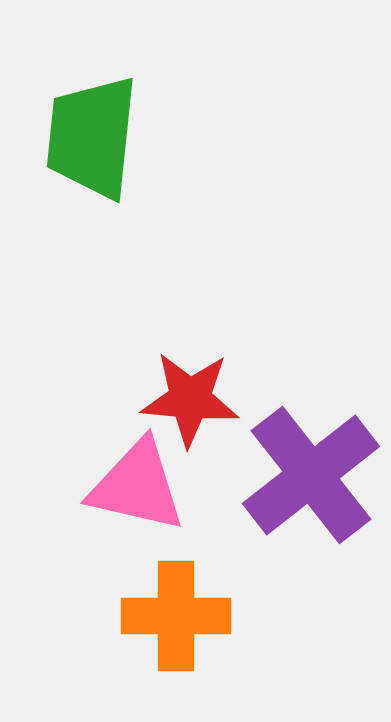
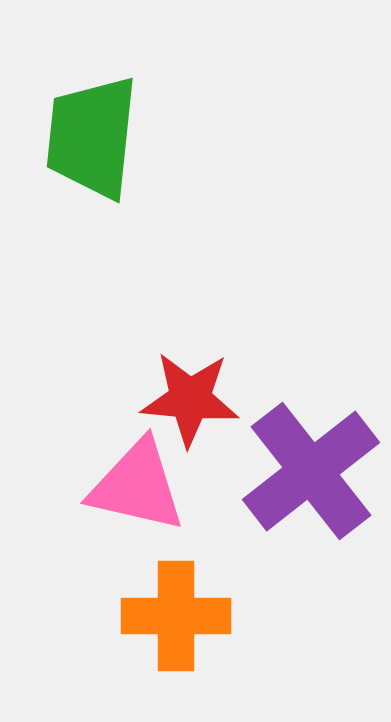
purple cross: moved 4 px up
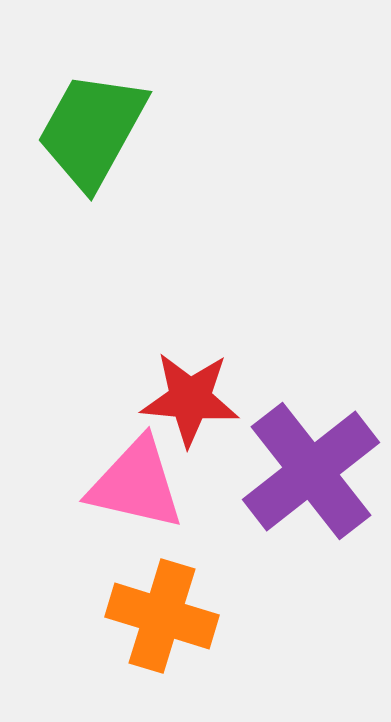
green trapezoid: moved 7 px up; rotated 23 degrees clockwise
pink triangle: moved 1 px left, 2 px up
orange cross: moved 14 px left; rotated 17 degrees clockwise
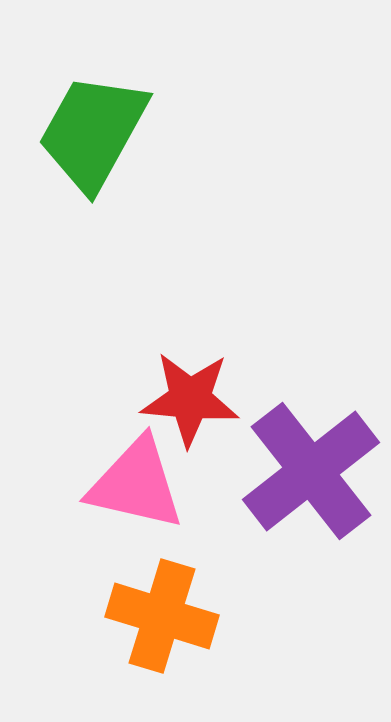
green trapezoid: moved 1 px right, 2 px down
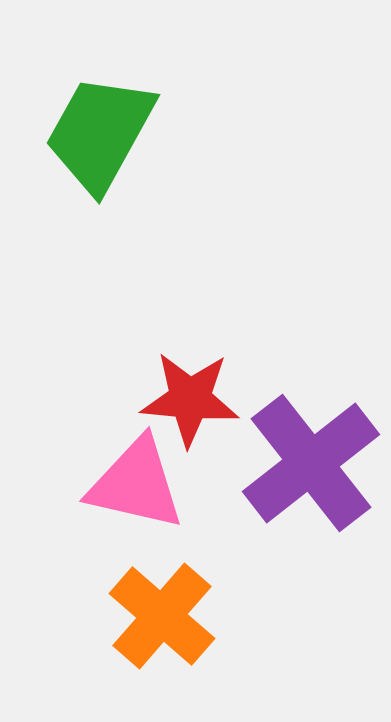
green trapezoid: moved 7 px right, 1 px down
purple cross: moved 8 px up
orange cross: rotated 24 degrees clockwise
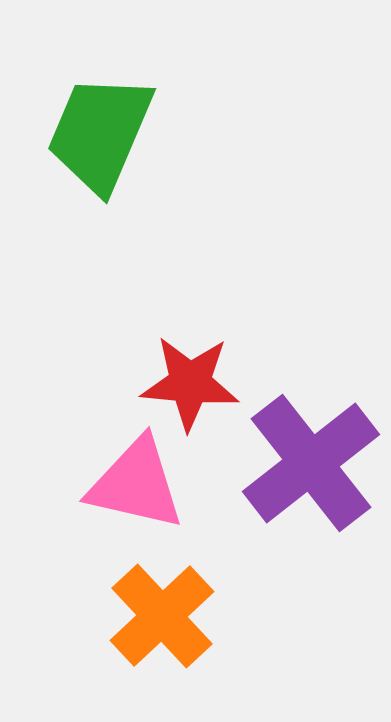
green trapezoid: rotated 6 degrees counterclockwise
red star: moved 16 px up
orange cross: rotated 6 degrees clockwise
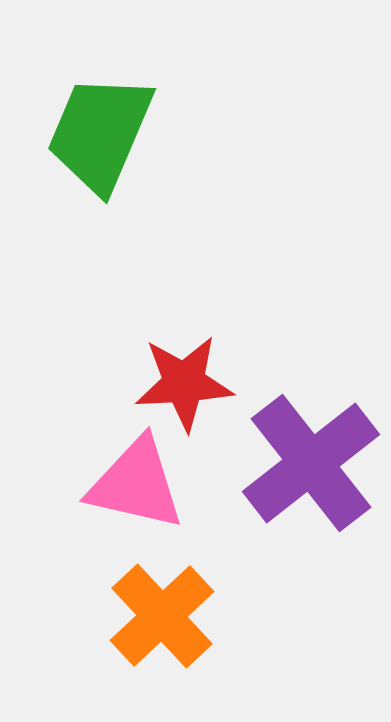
red star: moved 6 px left; rotated 8 degrees counterclockwise
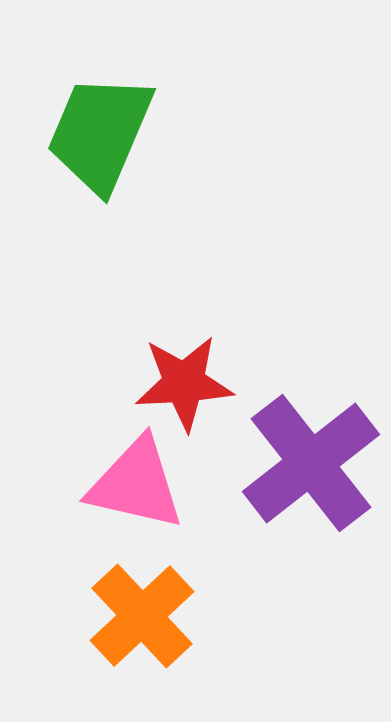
orange cross: moved 20 px left
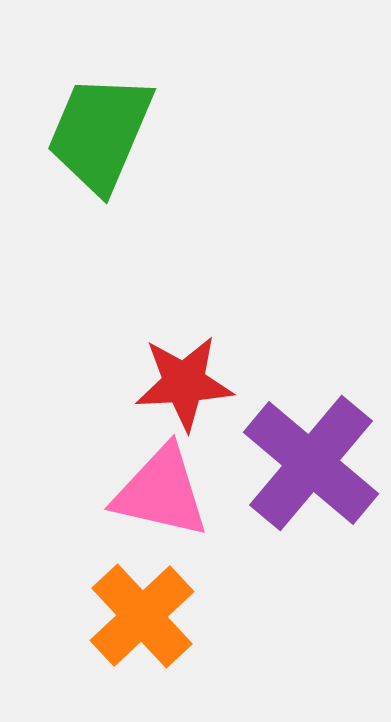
purple cross: rotated 12 degrees counterclockwise
pink triangle: moved 25 px right, 8 px down
